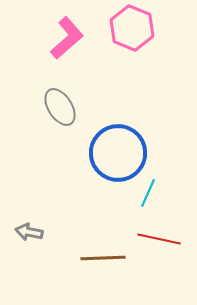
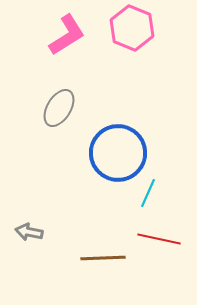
pink L-shape: moved 3 px up; rotated 9 degrees clockwise
gray ellipse: moved 1 px left, 1 px down; rotated 63 degrees clockwise
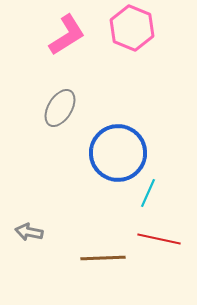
gray ellipse: moved 1 px right
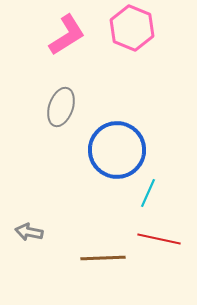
gray ellipse: moved 1 px right, 1 px up; rotated 12 degrees counterclockwise
blue circle: moved 1 px left, 3 px up
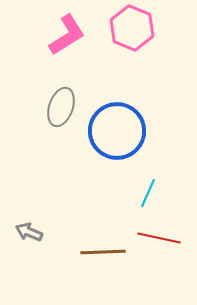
blue circle: moved 19 px up
gray arrow: rotated 12 degrees clockwise
red line: moved 1 px up
brown line: moved 6 px up
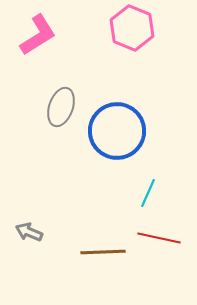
pink L-shape: moved 29 px left
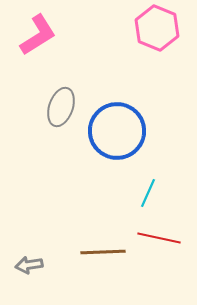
pink hexagon: moved 25 px right
gray arrow: moved 33 px down; rotated 32 degrees counterclockwise
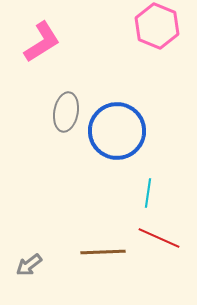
pink hexagon: moved 2 px up
pink L-shape: moved 4 px right, 7 px down
gray ellipse: moved 5 px right, 5 px down; rotated 9 degrees counterclockwise
cyan line: rotated 16 degrees counterclockwise
red line: rotated 12 degrees clockwise
gray arrow: rotated 28 degrees counterclockwise
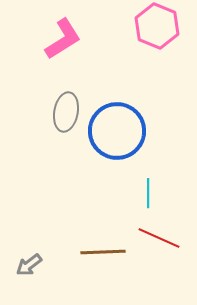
pink L-shape: moved 21 px right, 3 px up
cyan line: rotated 8 degrees counterclockwise
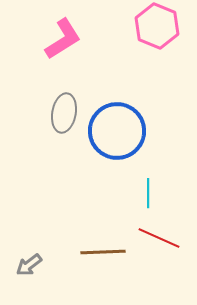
gray ellipse: moved 2 px left, 1 px down
